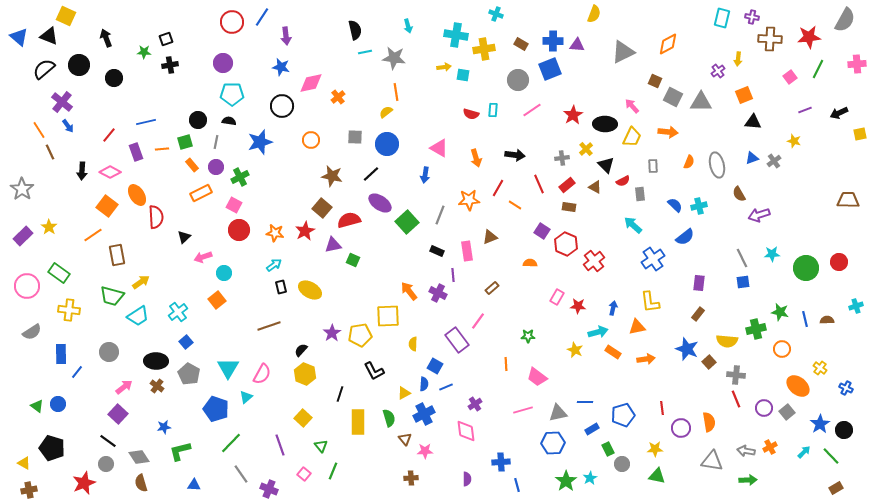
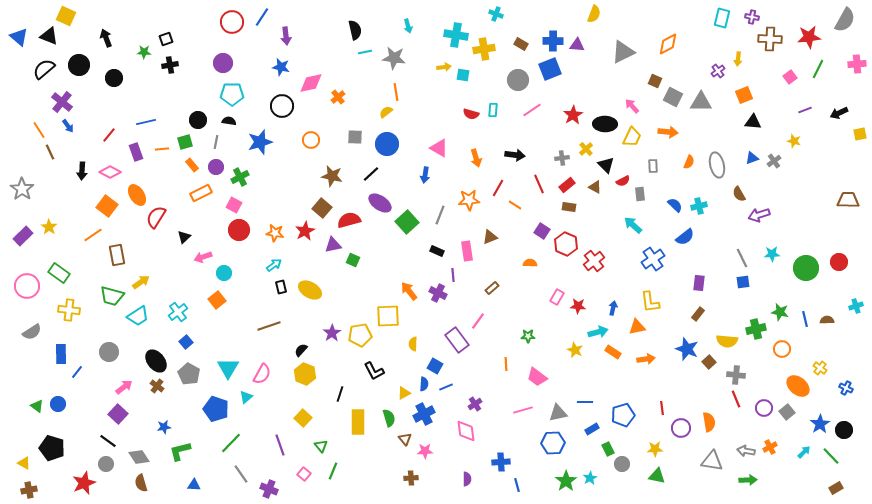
red semicircle at (156, 217): rotated 145 degrees counterclockwise
black ellipse at (156, 361): rotated 50 degrees clockwise
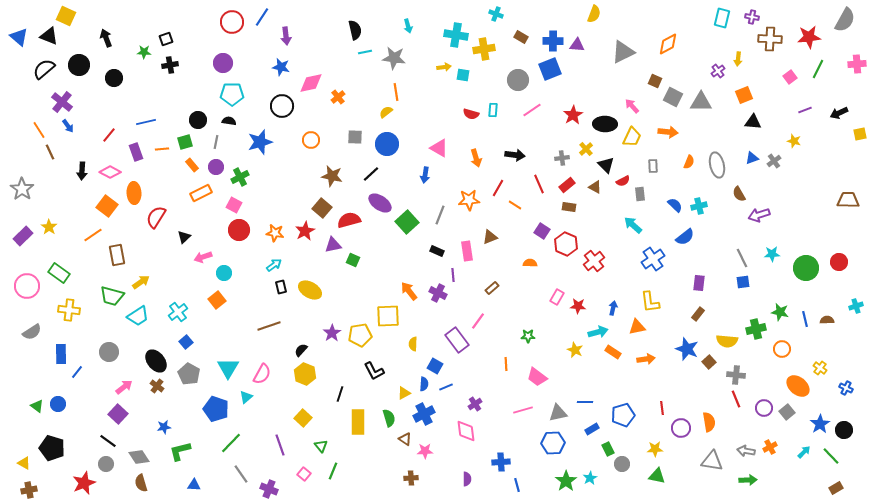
brown rectangle at (521, 44): moved 7 px up
orange ellipse at (137, 195): moved 3 px left, 2 px up; rotated 30 degrees clockwise
brown triangle at (405, 439): rotated 16 degrees counterclockwise
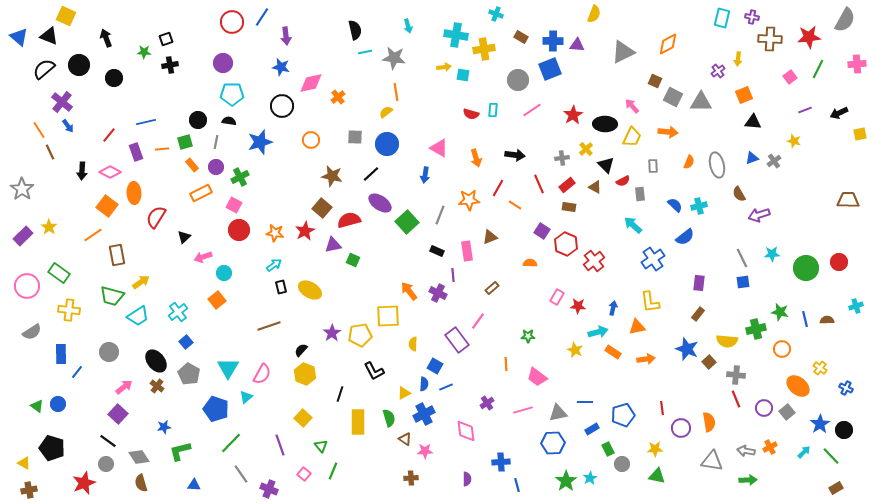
purple cross at (475, 404): moved 12 px right, 1 px up
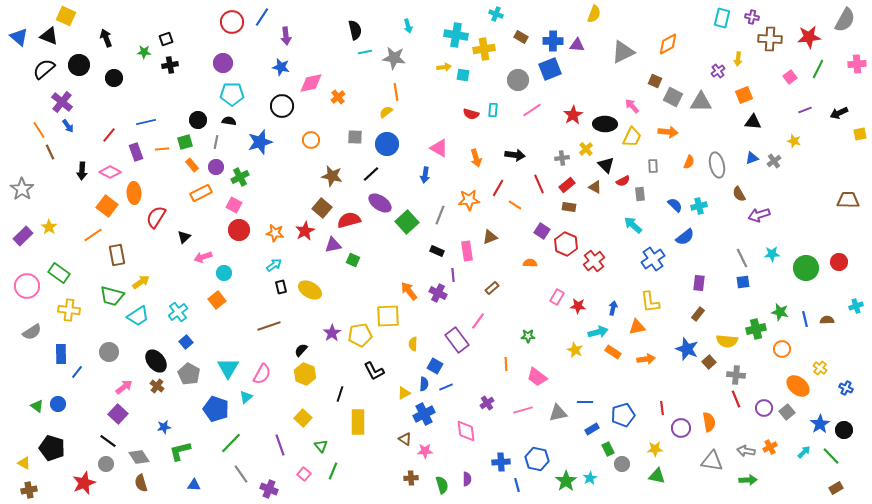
green semicircle at (389, 418): moved 53 px right, 67 px down
blue hexagon at (553, 443): moved 16 px left, 16 px down; rotated 15 degrees clockwise
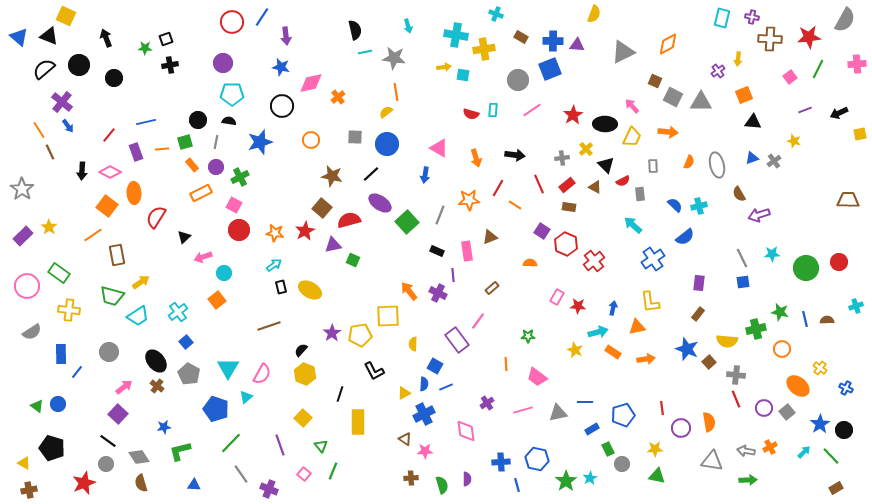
green star at (144, 52): moved 1 px right, 4 px up
